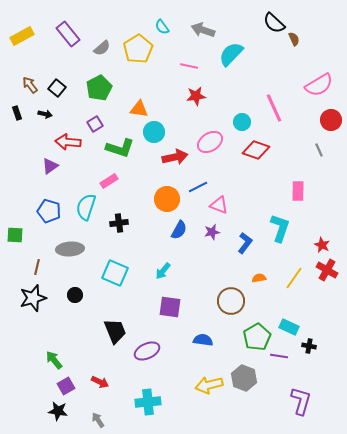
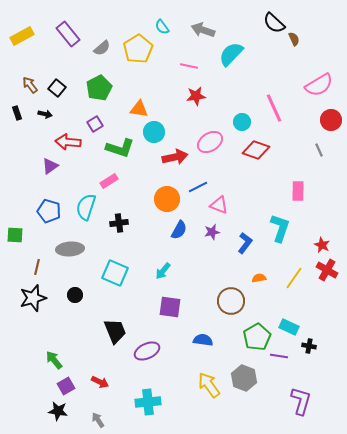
yellow arrow at (209, 385): rotated 68 degrees clockwise
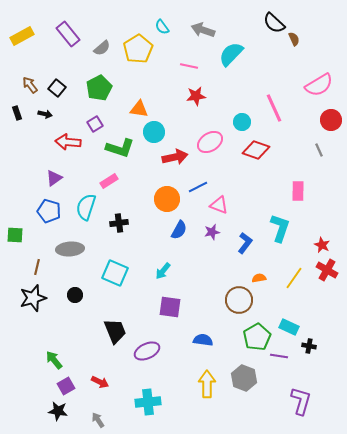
purple triangle at (50, 166): moved 4 px right, 12 px down
brown circle at (231, 301): moved 8 px right, 1 px up
yellow arrow at (209, 385): moved 2 px left, 1 px up; rotated 36 degrees clockwise
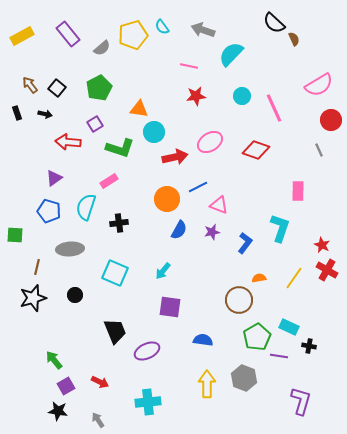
yellow pentagon at (138, 49): moved 5 px left, 14 px up; rotated 16 degrees clockwise
cyan circle at (242, 122): moved 26 px up
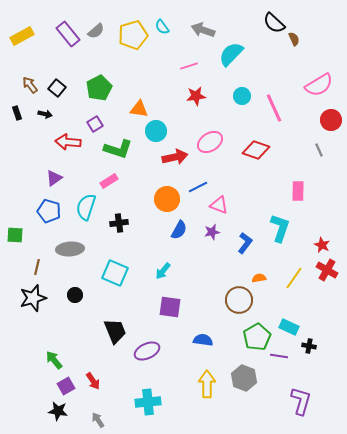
gray semicircle at (102, 48): moved 6 px left, 17 px up
pink line at (189, 66): rotated 30 degrees counterclockwise
cyan circle at (154, 132): moved 2 px right, 1 px up
green L-shape at (120, 148): moved 2 px left, 1 px down
red arrow at (100, 382): moved 7 px left, 1 px up; rotated 30 degrees clockwise
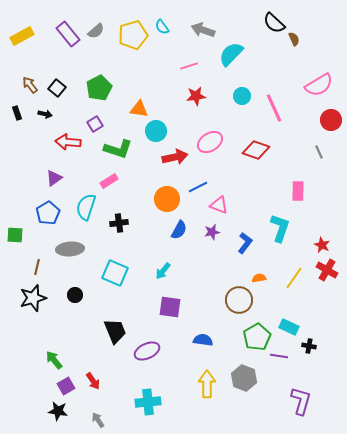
gray line at (319, 150): moved 2 px down
blue pentagon at (49, 211): moved 1 px left, 2 px down; rotated 25 degrees clockwise
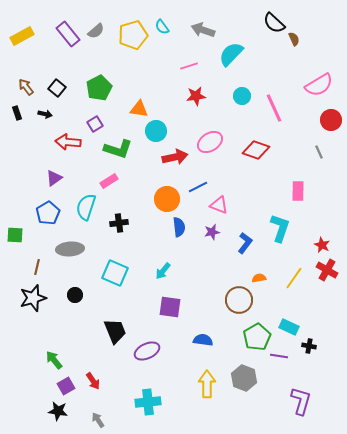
brown arrow at (30, 85): moved 4 px left, 2 px down
blue semicircle at (179, 230): moved 3 px up; rotated 36 degrees counterclockwise
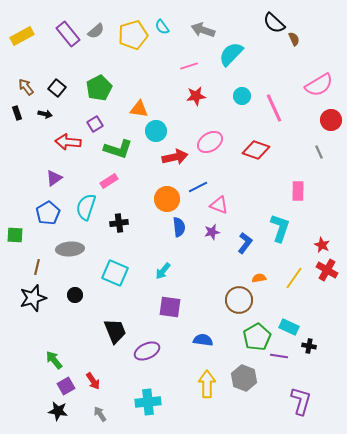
gray arrow at (98, 420): moved 2 px right, 6 px up
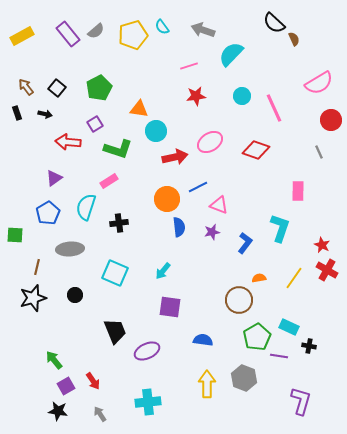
pink semicircle at (319, 85): moved 2 px up
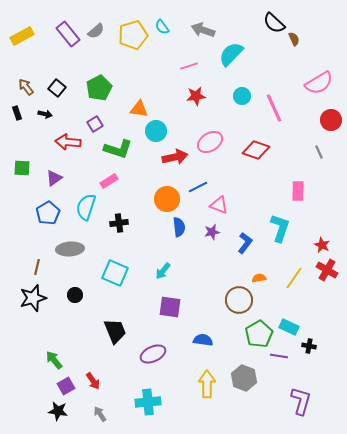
green square at (15, 235): moved 7 px right, 67 px up
green pentagon at (257, 337): moved 2 px right, 3 px up
purple ellipse at (147, 351): moved 6 px right, 3 px down
